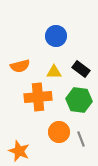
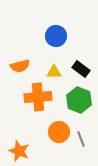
green hexagon: rotated 15 degrees clockwise
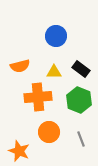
orange circle: moved 10 px left
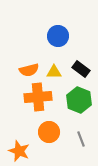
blue circle: moved 2 px right
orange semicircle: moved 9 px right, 4 px down
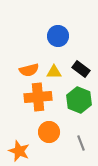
gray line: moved 4 px down
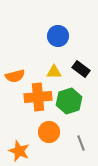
orange semicircle: moved 14 px left, 6 px down
green hexagon: moved 10 px left, 1 px down; rotated 20 degrees clockwise
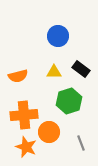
orange semicircle: moved 3 px right
orange cross: moved 14 px left, 18 px down
orange star: moved 7 px right, 4 px up
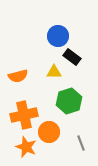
black rectangle: moved 9 px left, 12 px up
orange cross: rotated 8 degrees counterclockwise
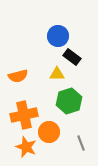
yellow triangle: moved 3 px right, 2 px down
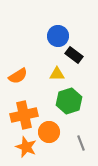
black rectangle: moved 2 px right, 2 px up
orange semicircle: rotated 18 degrees counterclockwise
